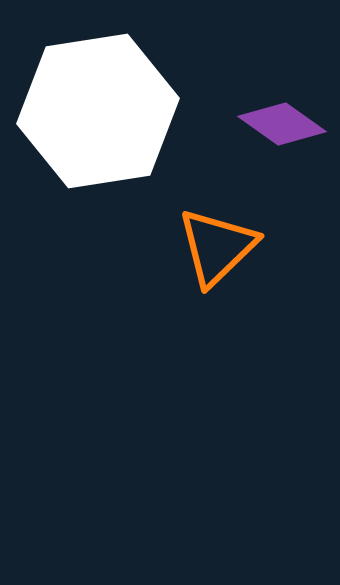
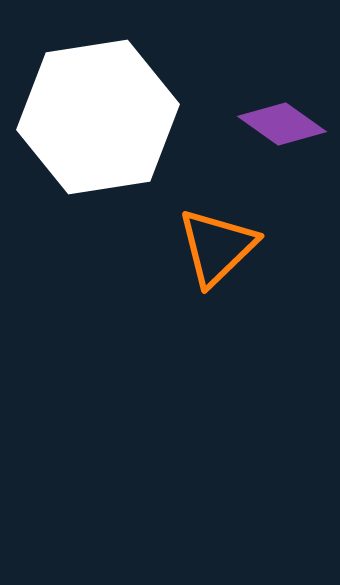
white hexagon: moved 6 px down
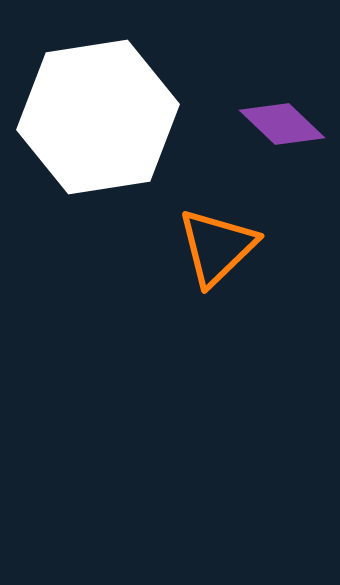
purple diamond: rotated 8 degrees clockwise
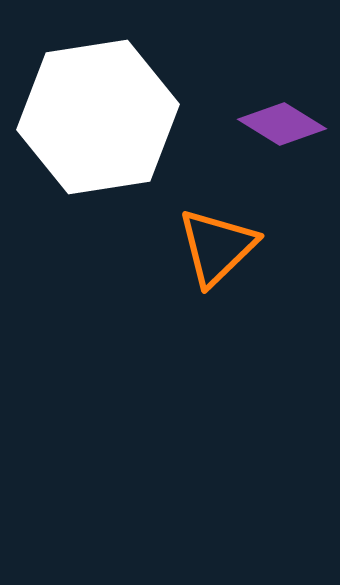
purple diamond: rotated 12 degrees counterclockwise
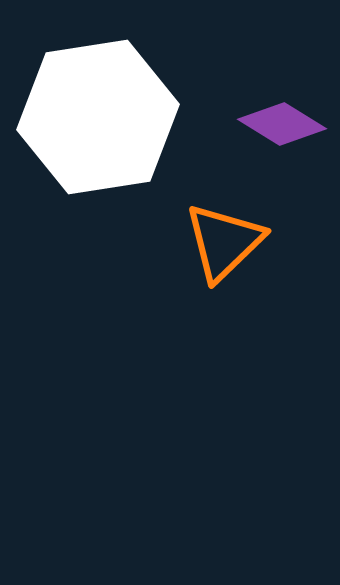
orange triangle: moved 7 px right, 5 px up
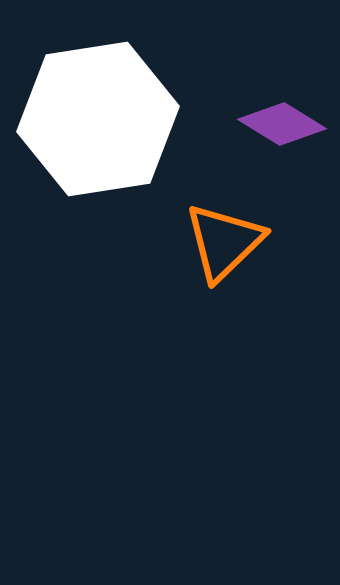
white hexagon: moved 2 px down
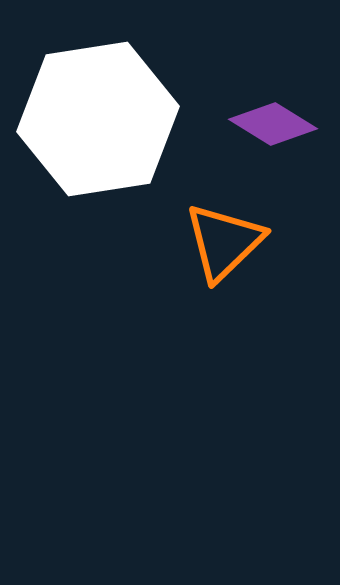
purple diamond: moved 9 px left
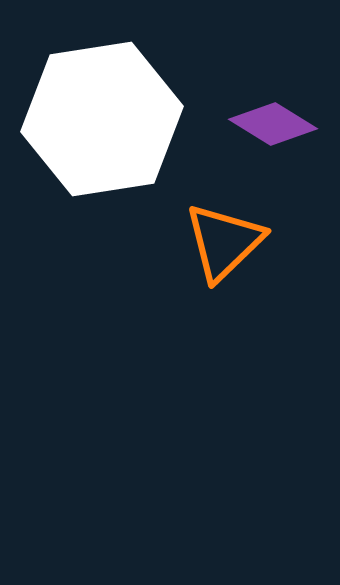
white hexagon: moved 4 px right
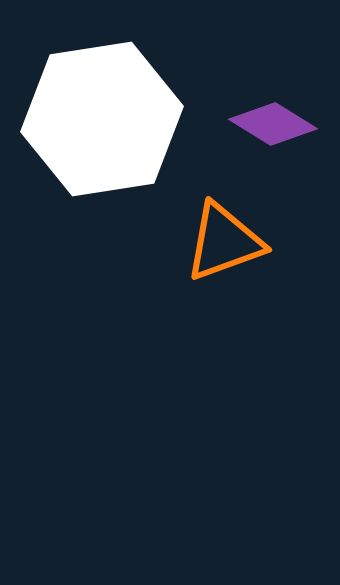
orange triangle: rotated 24 degrees clockwise
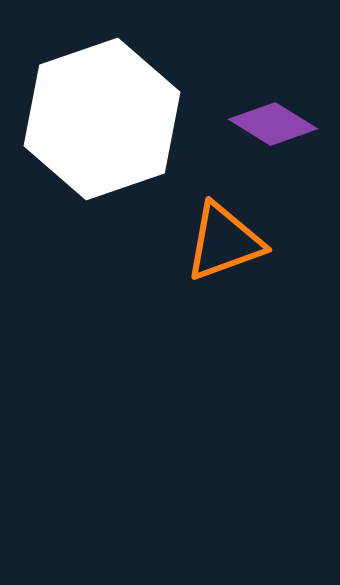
white hexagon: rotated 10 degrees counterclockwise
